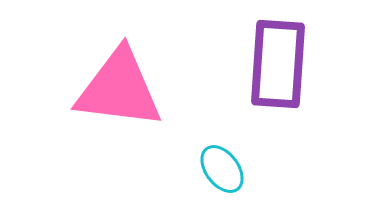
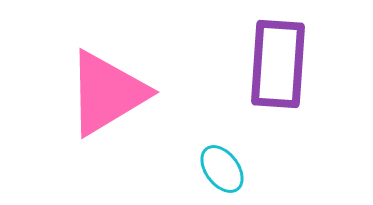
pink triangle: moved 12 px left, 4 px down; rotated 38 degrees counterclockwise
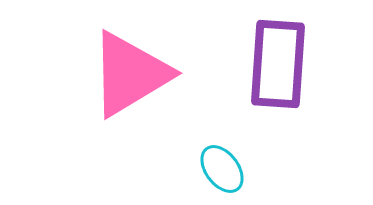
pink triangle: moved 23 px right, 19 px up
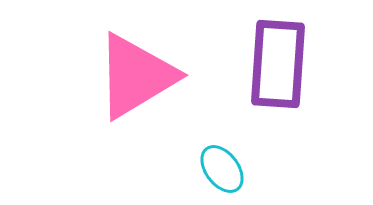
pink triangle: moved 6 px right, 2 px down
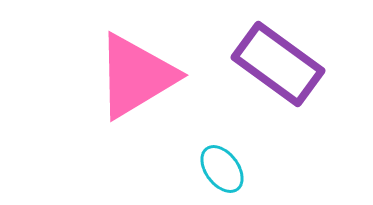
purple rectangle: rotated 58 degrees counterclockwise
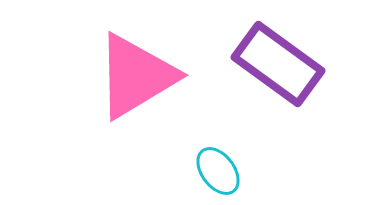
cyan ellipse: moved 4 px left, 2 px down
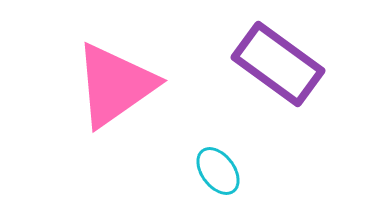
pink triangle: moved 21 px left, 9 px down; rotated 4 degrees counterclockwise
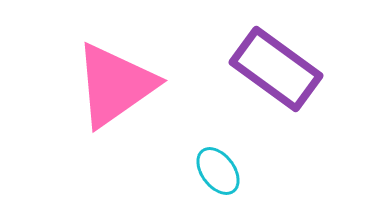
purple rectangle: moved 2 px left, 5 px down
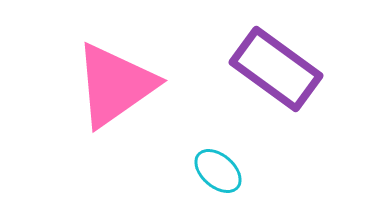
cyan ellipse: rotated 12 degrees counterclockwise
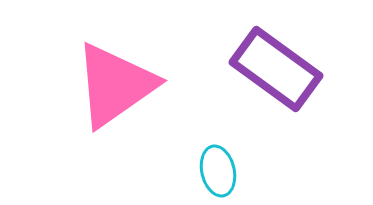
cyan ellipse: rotated 36 degrees clockwise
